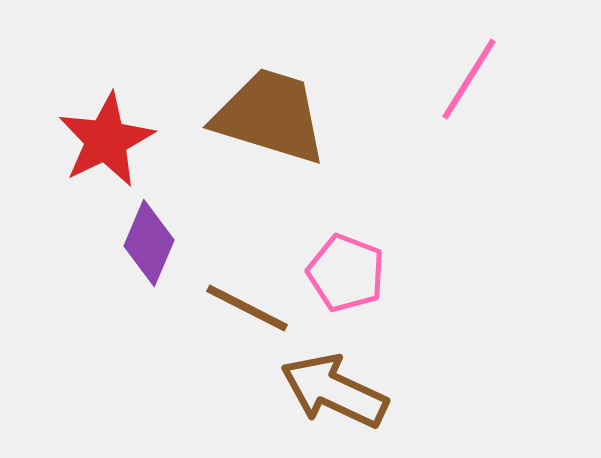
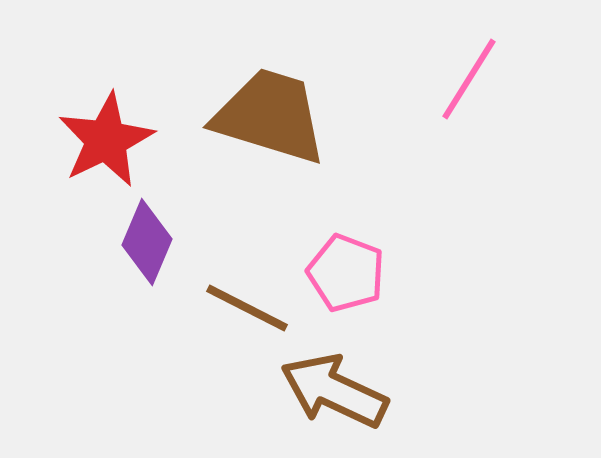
purple diamond: moved 2 px left, 1 px up
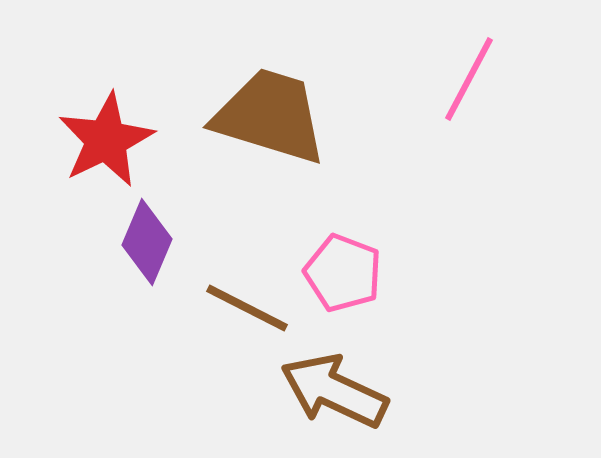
pink line: rotated 4 degrees counterclockwise
pink pentagon: moved 3 px left
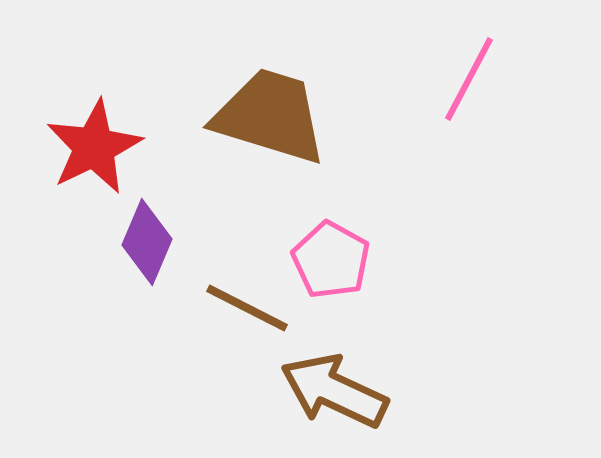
red star: moved 12 px left, 7 px down
pink pentagon: moved 12 px left, 13 px up; rotated 8 degrees clockwise
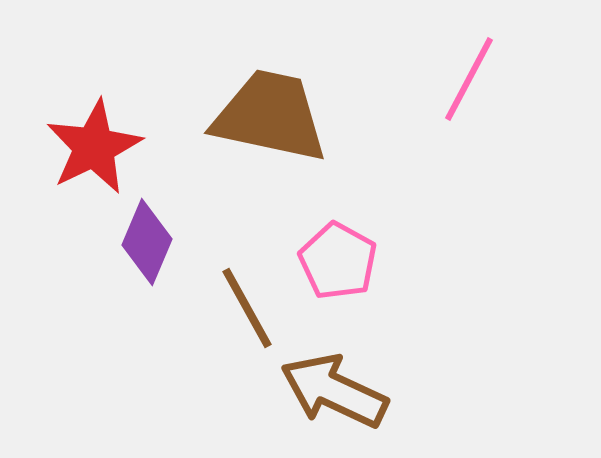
brown trapezoid: rotated 5 degrees counterclockwise
pink pentagon: moved 7 px right, 1 px down
brown line: rotated 34 degrees clockwise
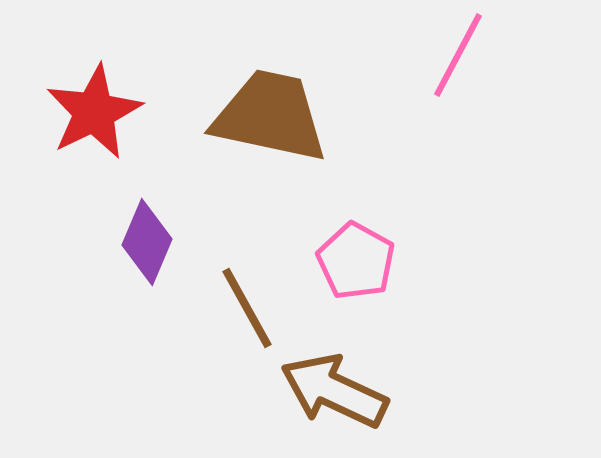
pink line: moved 11 px left, 24 px up
red star: moved 35 px up
pink pentagon: moved 18 px right
